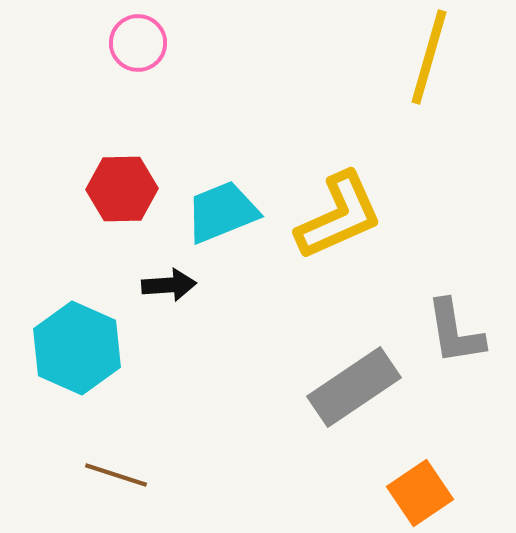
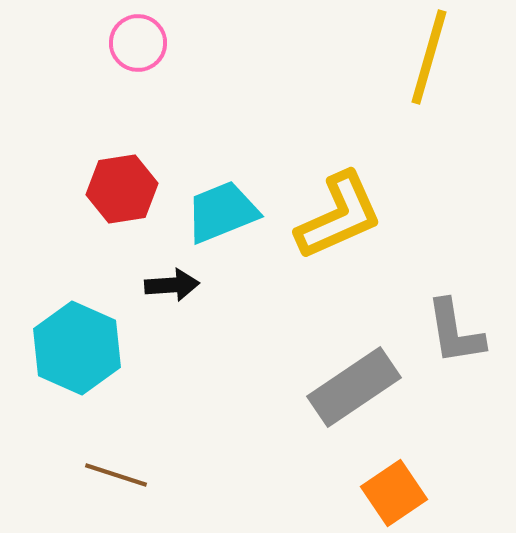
red hexagon: rotated 8 degrees counterclockwise
black arrow: moved 3 px right
orange square: moved 26 px left
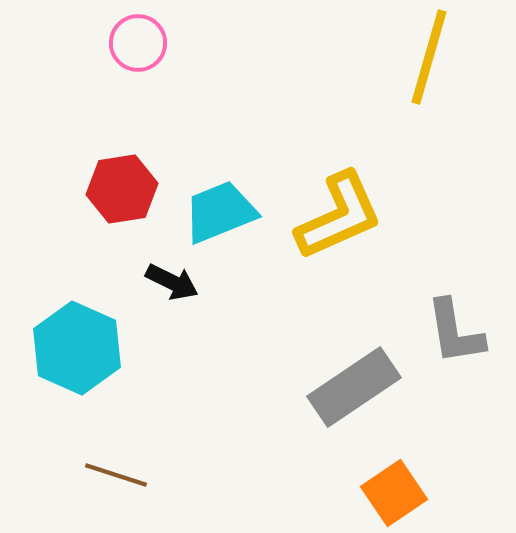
cyan trapezoid: moved 2 px left
black arrow: moved 3 px up; rotated 30 degrees clockwise
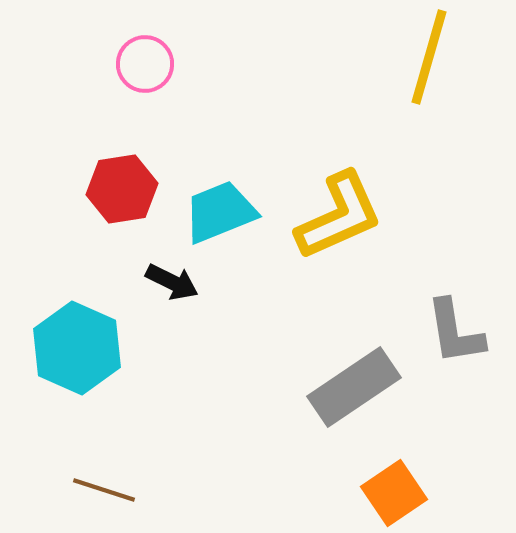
pink circle: moved 7 px right, 21 px down
brown line: moved 12 px left, 15 px down
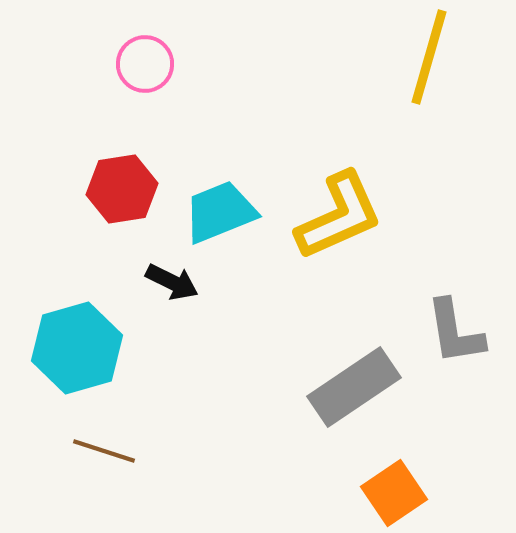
cyan hexagon: rotated 20 degrees clockwise
brown line: moved 39 px up
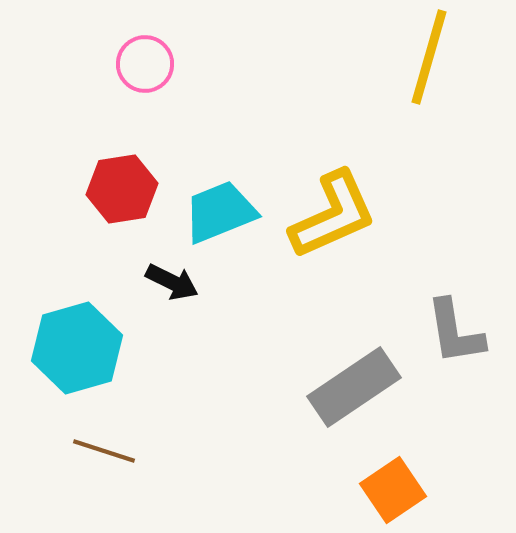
yellow L-shape: moved 6 px left, 1 px up
orange square: moved 1 px left, 3 px up
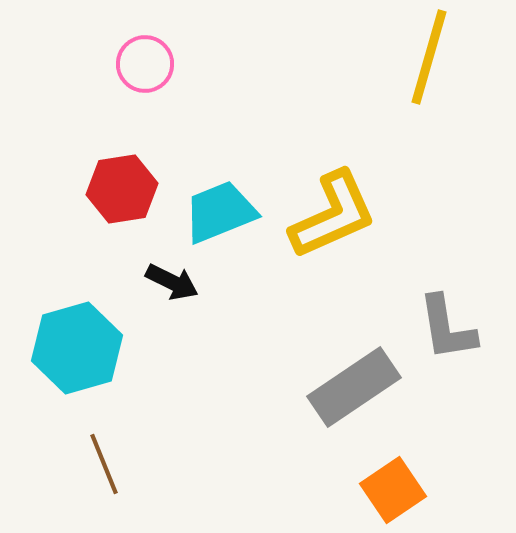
gray L-shape: moved 8 px left, 4 px up
brown line: moved 13 px down; rotated 50 degrees clockwise
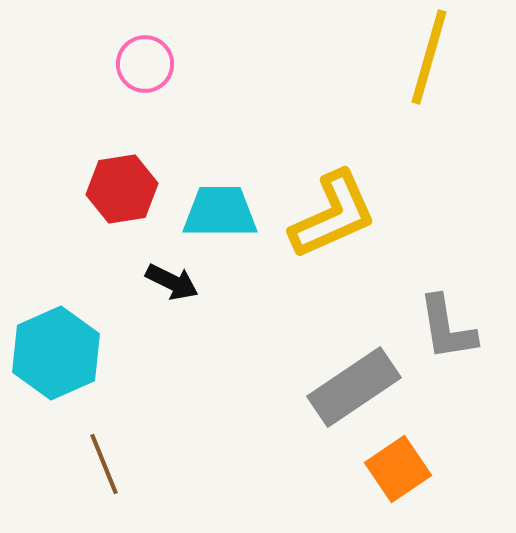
cyan trapezoid: rotated 22 degrees clockwise
cyan hexagon: moved 21 px left, 5 px down; rotated 8 degrees counterclockwise
orange square: moved 5 px right, 21 px up
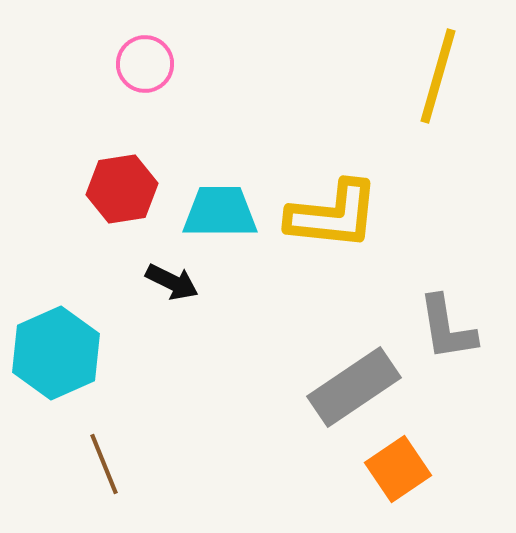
yellow line: moved 9 px right, 19 px down
yellow L-shape: rotated 30 degrees clockwise
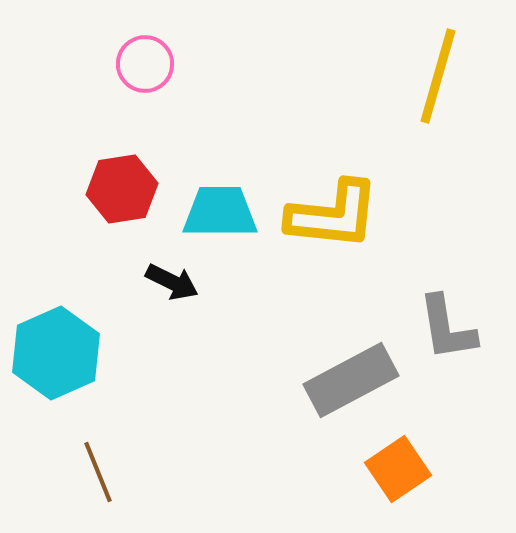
gray rectangle: moved 3 px left, 7 px up; rotated 6 degrees clockwise
brown line: moved 6 px left, 8 px down
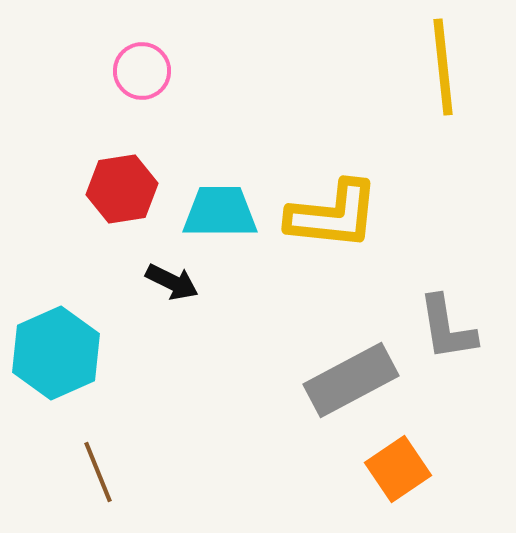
pink circle: moved 3 px left, 7 px down
yellow line: moved 5 px right, 9 px up; rotated 22 degrees counterclockwise
